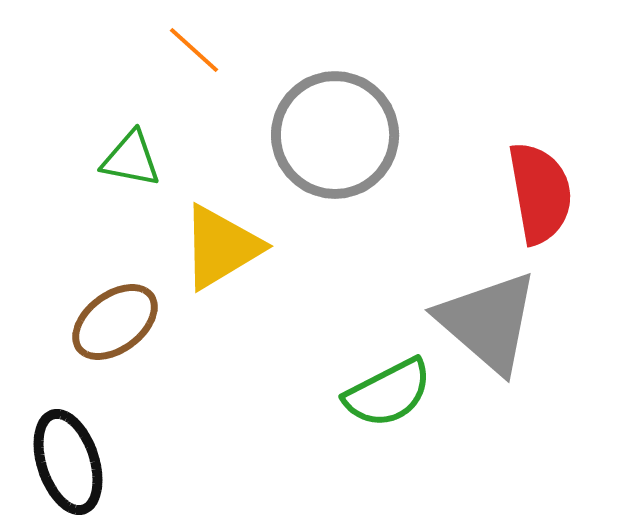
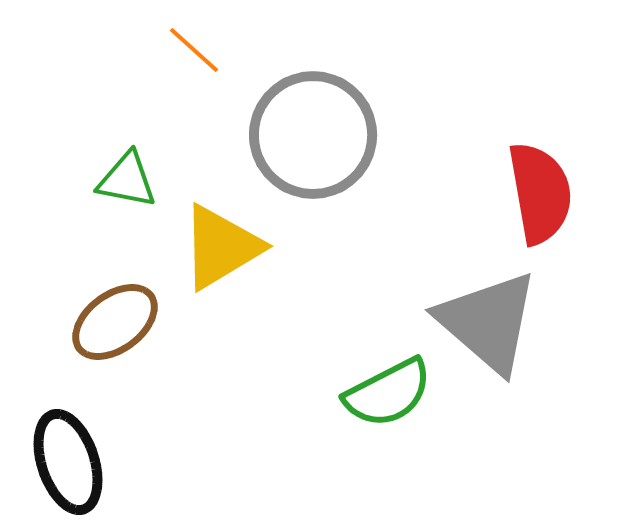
gray circle: moved 22 px left
green triangle: moved 4 px left, 21 px down
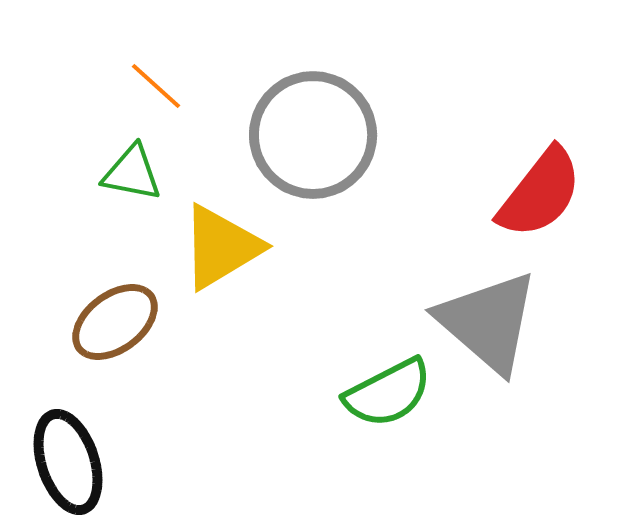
orange line: moved 38 px left, 36 px down
green triangle: moved 5 px right, 7 px up
red semicircle: rotated 48 degrees clockwise
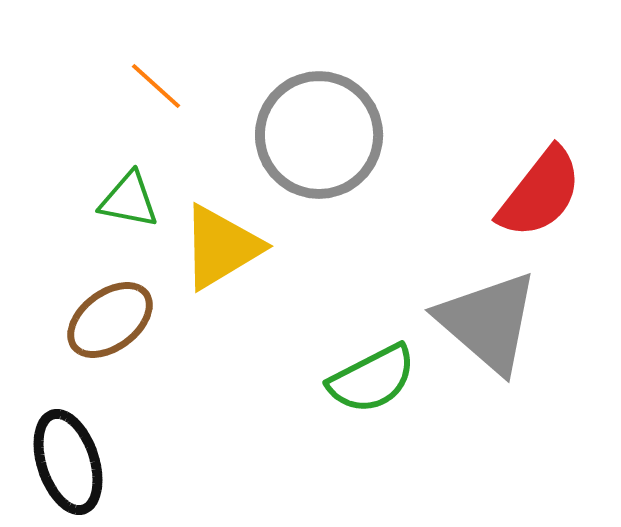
gray circle: moved 6 px right
green triangle: moved 3 px left, 27 px down
brown ellipse: moved 5 px left, 2 px up
green semicircle: moved 16 px left, 14 px up
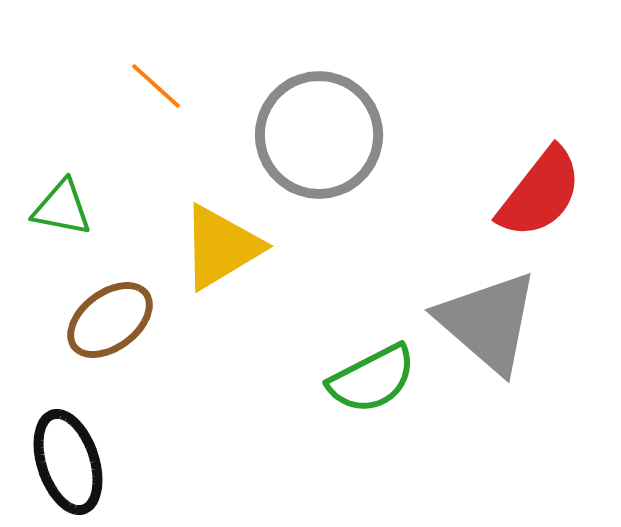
green triangle: moved 67 px left, 8 px down
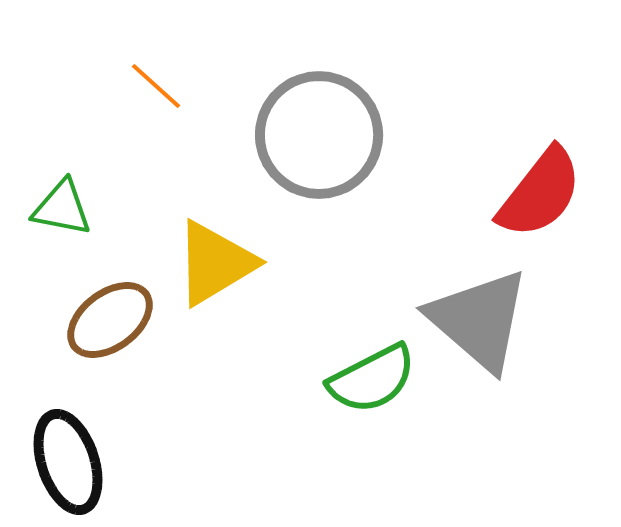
yellow triangle: moved 6 px left, 16 px down
gray triangle: moved 9 px left, 2 px up
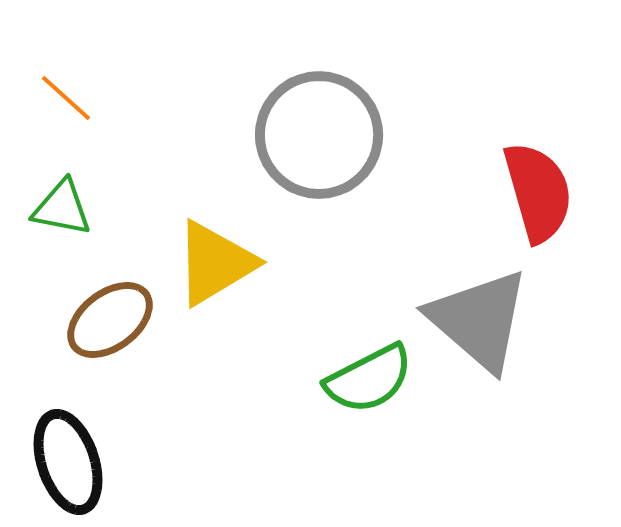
orange line: moved 90 px left, 12 px down
red semicircle: moved 2 px left, 1 px up; rotated 54 degrees counterclockwise
green semicircle: moved 3 px left
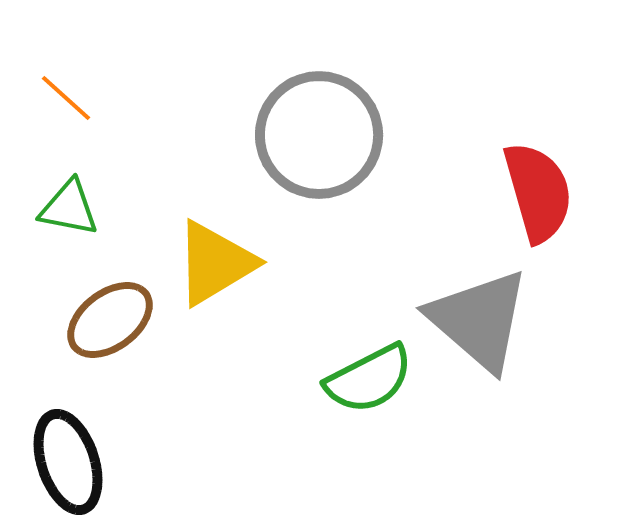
green triangle: moved 7 px right
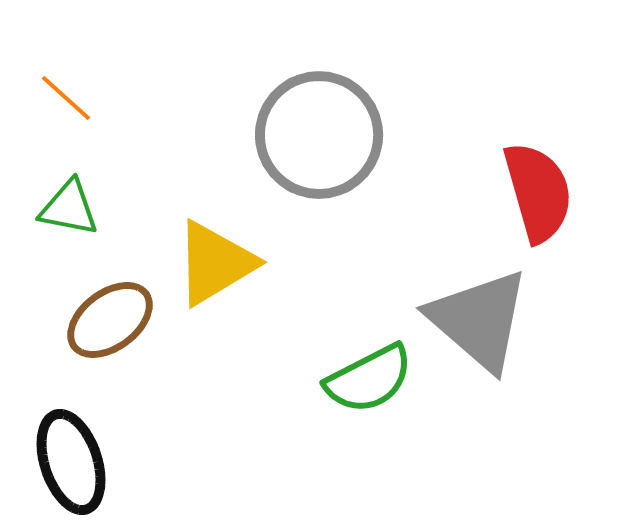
black ellipse: moved 3 px right
